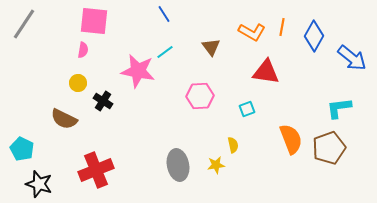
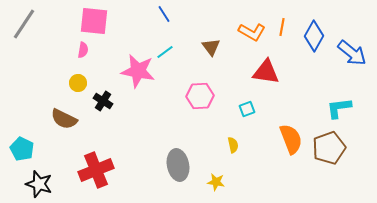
blue arrow: moved 5 px up
yellow star: moved 17 px down; rotated 18 degrees clockwise
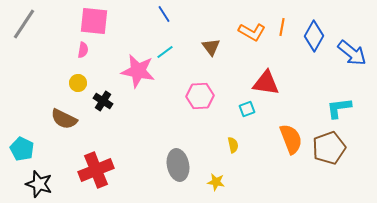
red triangle: moved 11 px down
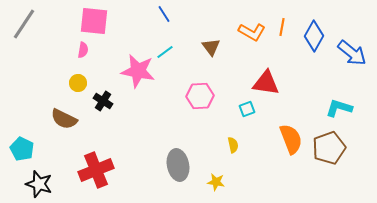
cyan L-shape: rotated 24 degrees clockwise
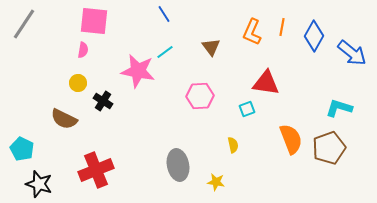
orange L-shape: rotated 84 degrees clockwise
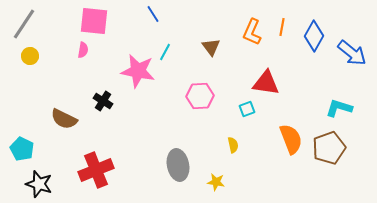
blue line: moved 11 px left
cyan line: rotated 24 degrees counterclockwise
yellow circle: moved 48 px left, 27 px up
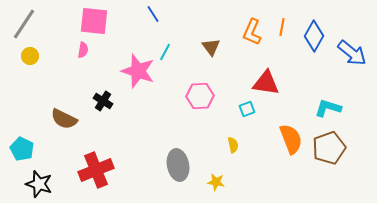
pink star: rotated 8 degrees clockwise
cyan L-shape: moved 11 px left
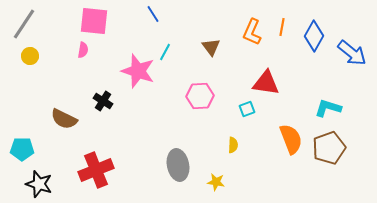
yellow semicircle: rotated 14 degrees clockwise
cyan pentagon: rotated 25 degrees counterclockwise
